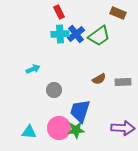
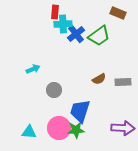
red rectangle: moved 4 px left; rotated 32 degrees clockwise
cyan cross: moved 3 px right, 10 px up
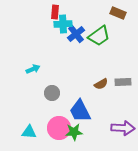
brown semicircle: moved 2 px right, 5 px down
gray circle: moved 2 px left, 3 px down
blue trapezoid: rotated 45 degrees counterclockwise
green star: moved 2 px left, 2 px down
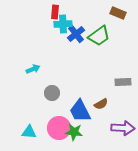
brown semicircle: moved 20 px down
green star: rotated 12 degrees clockwise
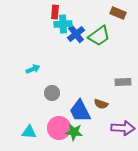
brown semicircle: rotated 48 degrees clockwise
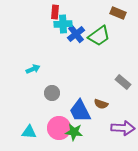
gray rectangle: rotated 42 degrees clockwise
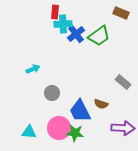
brown rectangle: moved 3 px right
green star: moved 1 px right, 1 px down
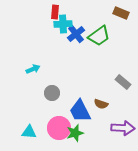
green star: rotated 24 degrees counterclockwise
